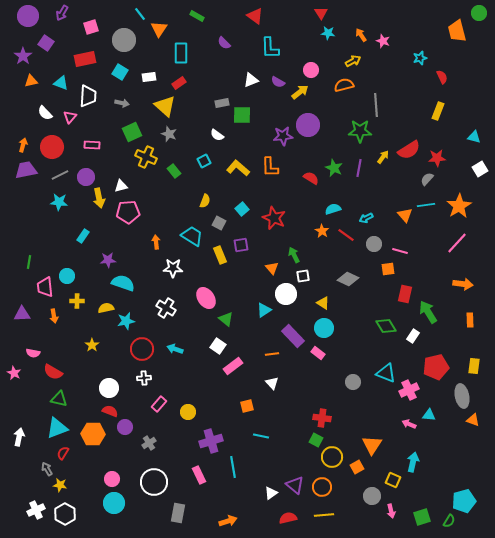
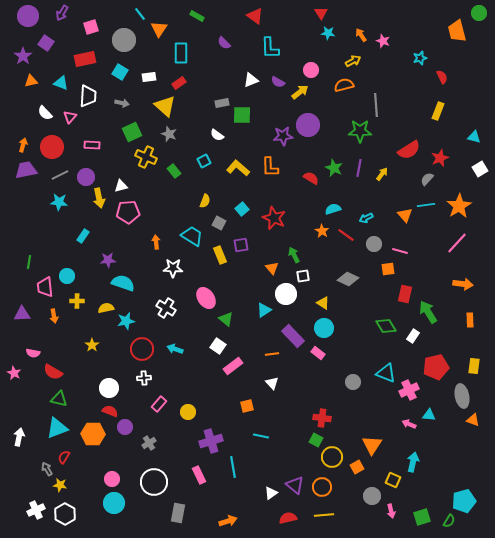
yellow arrow at (383, 157): moved 1 px left, 17 px down
red star at (437, 158): moved 3 px right; rotated 18 degrees counterclockwise
red semicircle at (63, 453): moved 1 px right, 4 px down
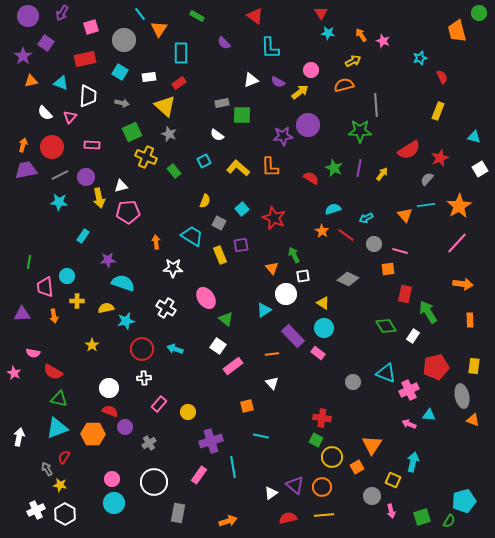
pink rectangle at (199, 475): rotated 60 degrees clockwise
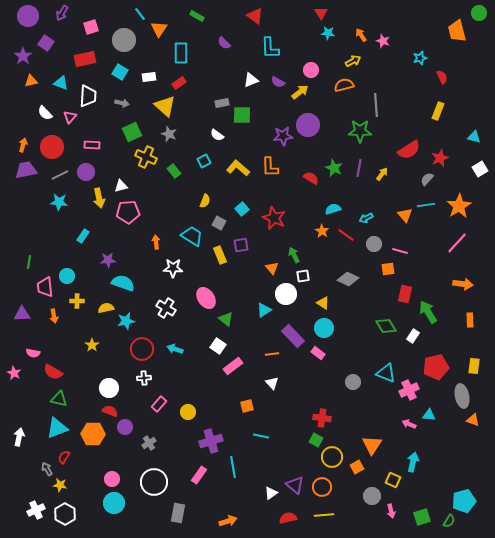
purple circle at (86, 177): moved 5 px up
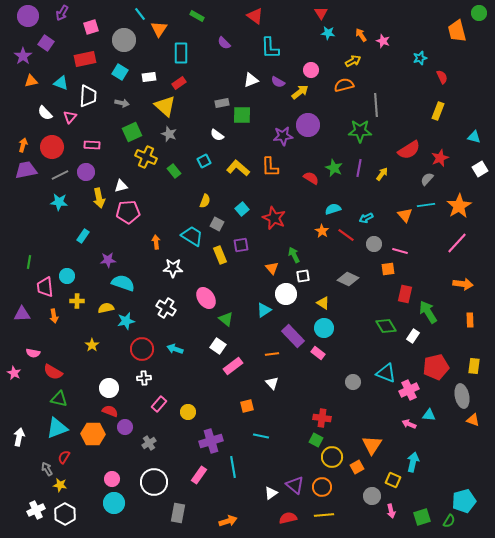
gray square at (219, 223): moved 2 px left, 1 px down
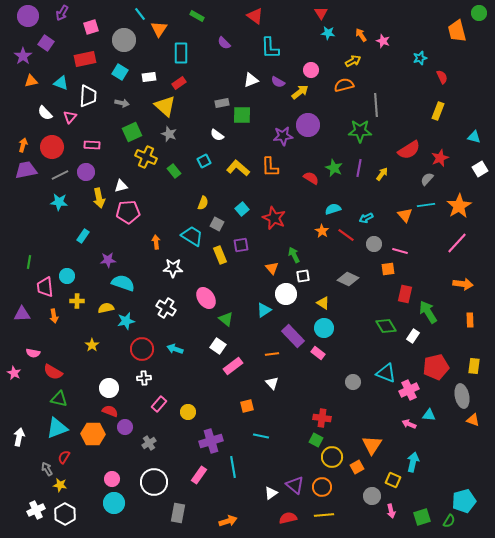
yellow semicircle at (205, 201): moved 2 px left, 2 px down
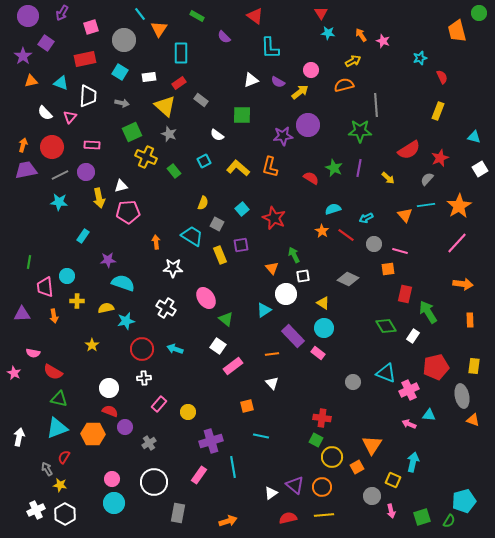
purple semicircle at (224, 43): moved 6 px up
gray rectangle at (222, 103): moved 21 px left, 3 px up; rotated 48 degrees clockwise
orange L-shape at (270, 167): rotated 15 degrees clockwise
yellow arrow at (382, 174): moved 6 px right, 4 px down; rotated 96 degrees clockwise
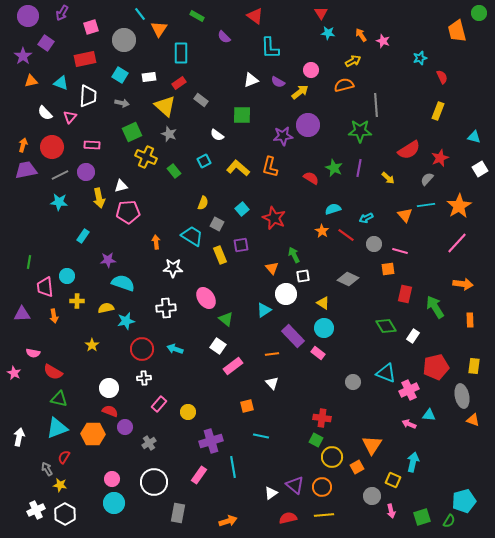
cyan square at (120, 72): moved 3 px down
white cross at (166, 308): rotated 36 degrees counterclockwise
green arrow at (428, 312): moved 7 px right, 5 px up
